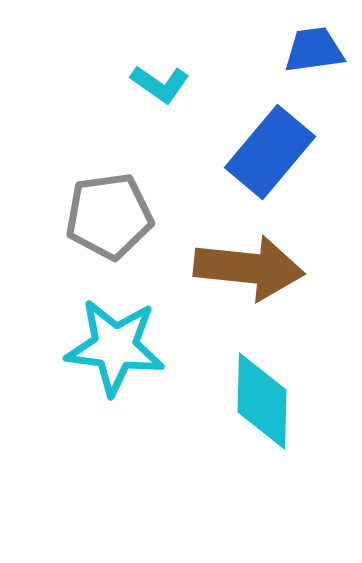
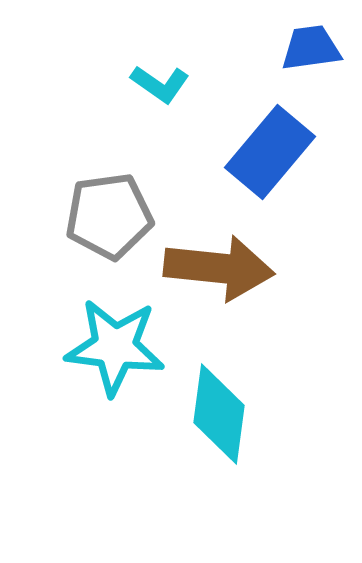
blue trapezoid: moved 3 px left, 2 px up
brown arrow: moved 30 px left
cyan diamond: moved 43 px left, 13 px down; rotated 6 degrees clockwise
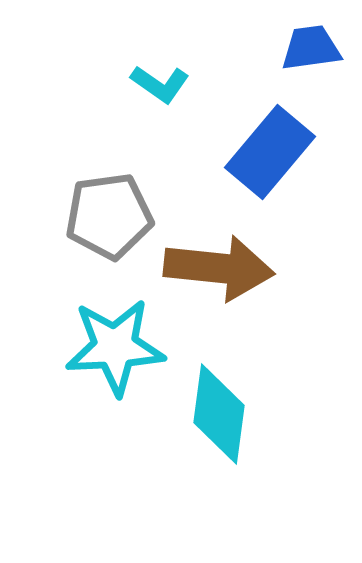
cyan star: rotated 10 degrees counterclockwise
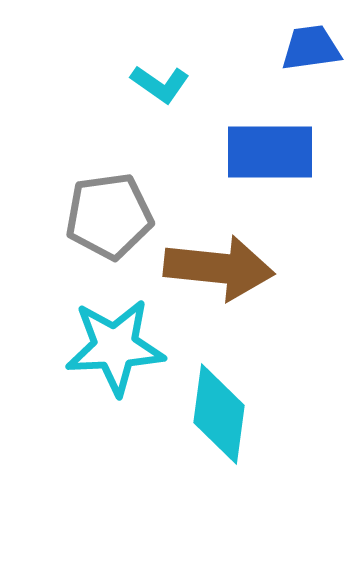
blue rectangle: rotated 50 degrees clockwise
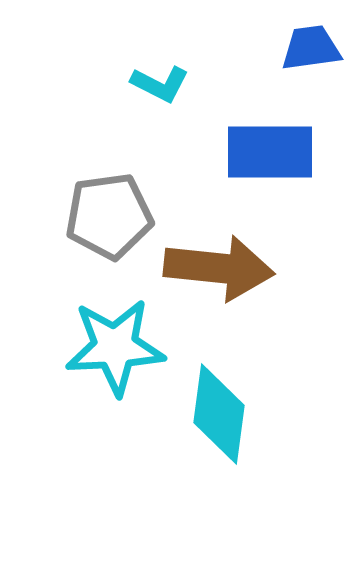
cyan L-shape: rotated 8 degrees counterclockwise
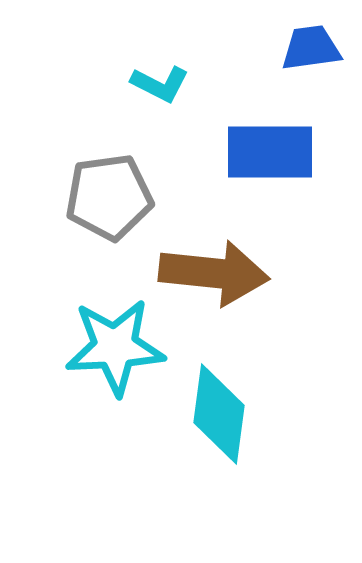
gray pentagon: moved 19 px up
brown arrow: moved 5 px left, 5 px down
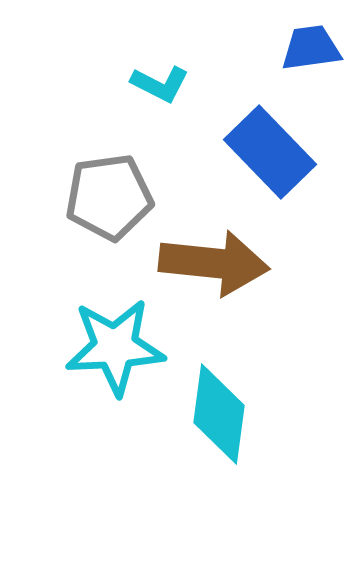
blue rectangle: rotated 46 degrees clockwise
brown arrow: moved 10 px up
